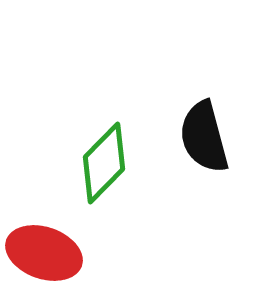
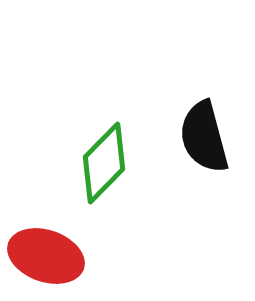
red ellipse: moved 2 px right, 3 px down
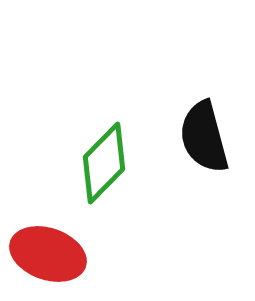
red ellipse: moved 2 px right, 2 px up
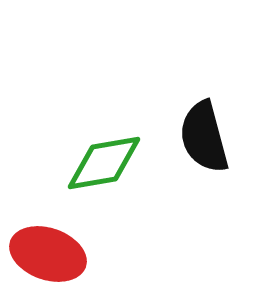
green diamond: rotated 36 degrees clockwise
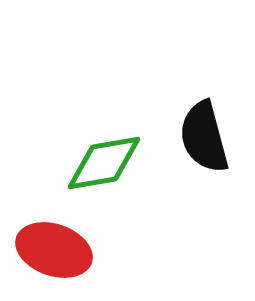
red ellipse: moved 6 px right, 4 px up
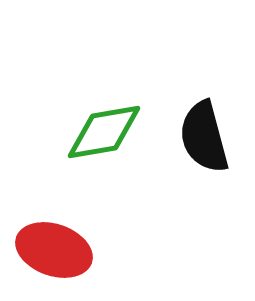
green diamond: moved 31 px up
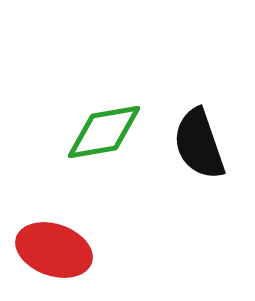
black semicircle: moved 5 px left, 7 px down; rotated 4 degrees counterclockwise
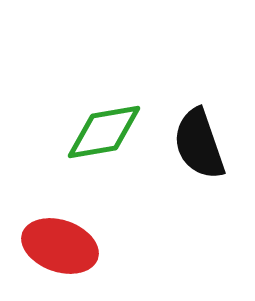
red ellipse: moved 6 px right, 4 px up
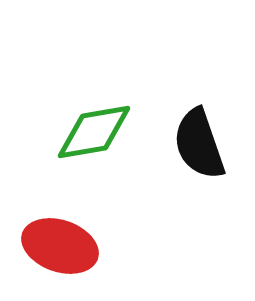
green diamond: moved 10 px left
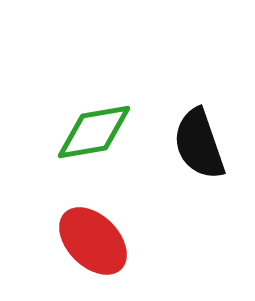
red ellipse: moved 33 px right, 5 px up; rotated 26 degrees clockwise
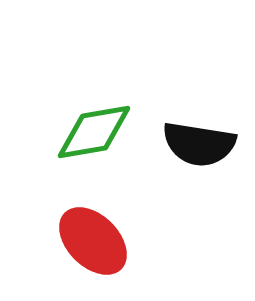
black semicircle: rotated 62 degrees counterclockwise
